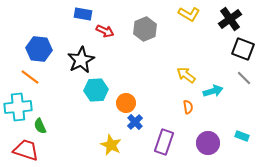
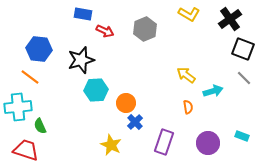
black star: rotated 12 degrees clockwise
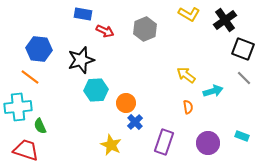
black cross: moved 5 px left, 1 px down
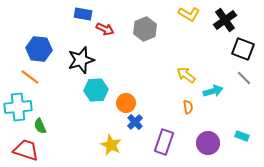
red arrow: moved 2 px up
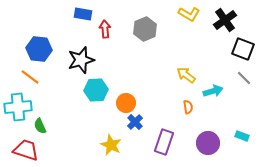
red arrow: rotated 120 degrees counterclockwise
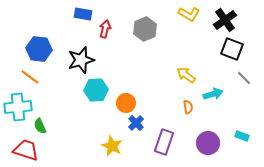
red arrow: rotated 18 degrees clockwise
black square: moved 11 px left
cyan arrow: moved 3 px down
blue cross: moved 1 px right, 1 px down
yellow star: moved 1 px right, 1 px down
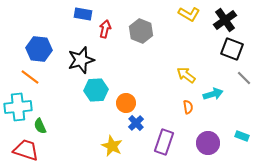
gray hexagon: moved 4 px left, 2 px down; rotated 15 degrees counterclockwise
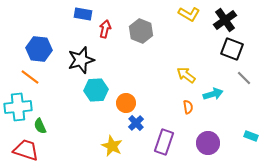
cyan rectangle: moved 9 px right
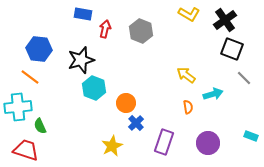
cyan hexagon: moved 2 px left, 2 px up; rotated 25 degrees clockwise
yellow star: rotated 20 degrees clockwise
